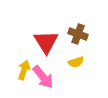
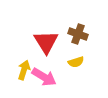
pink arrow: moved 1 px right; rotated 20 degrees counterclockwise
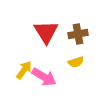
brown cross: rotated 30 degrees counterclockwise
red triangle: moved 10 px up
yellow arrow: rotated 18 degrees clockwise
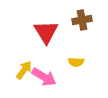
brown cross: moved 4 px right, 14 px up
yellow semicircle: rotated 21 degrees clockwise
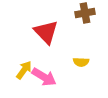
brown cross: moved 3 px right, 7 px up
red triangle: rotated 12 degrees counterclockwise
yellow semicircle: moved 5 px right
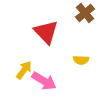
brown cross: rotated 30 degrees counterclockwise
yellow semicircle: moved 2 px up
pink arrow: moved 4 px down
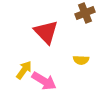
brown cross: rotated 18 degrees clockwise
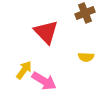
yellow semicircle: moved 5 px right, 3 px up
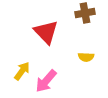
brown cross: rotated 12 degrees clockwise
yellow arrow: moved 2 px left, 1 px down
pink arrow: moved 2 px right; rotated 100 degrees clockwise
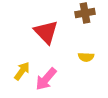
pink arrow: moved 2 px up
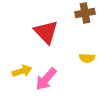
yellow semicircle: moved 1 px right, 1 px down
yellow arrow: rotated 36 degrees clockwise
